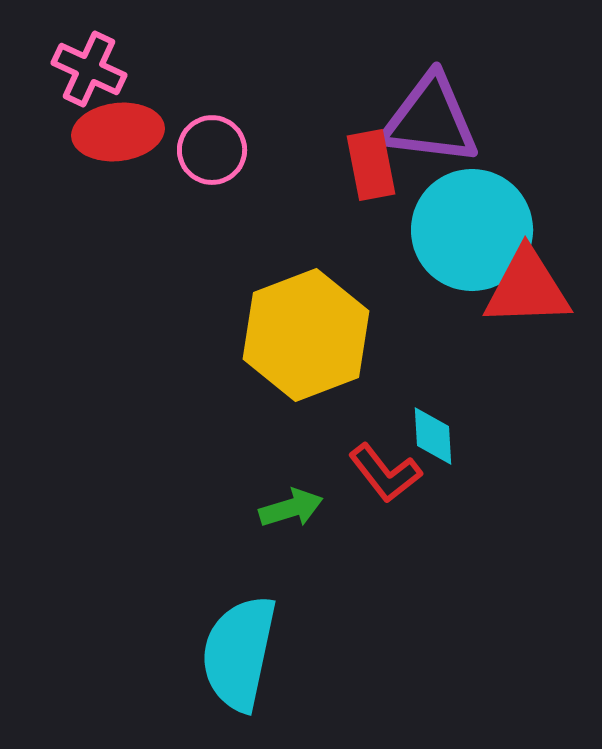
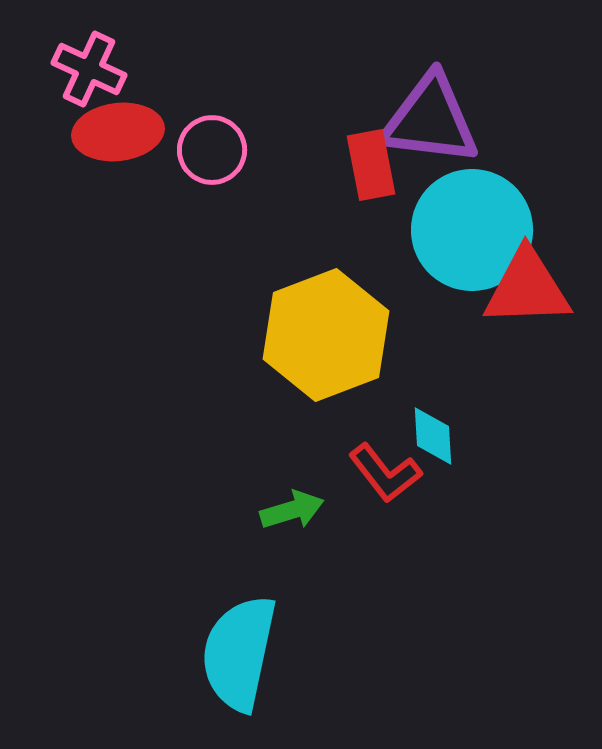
yellow hexagon: moved 20 px right
green arrow: moved 1 px right, 2 px down
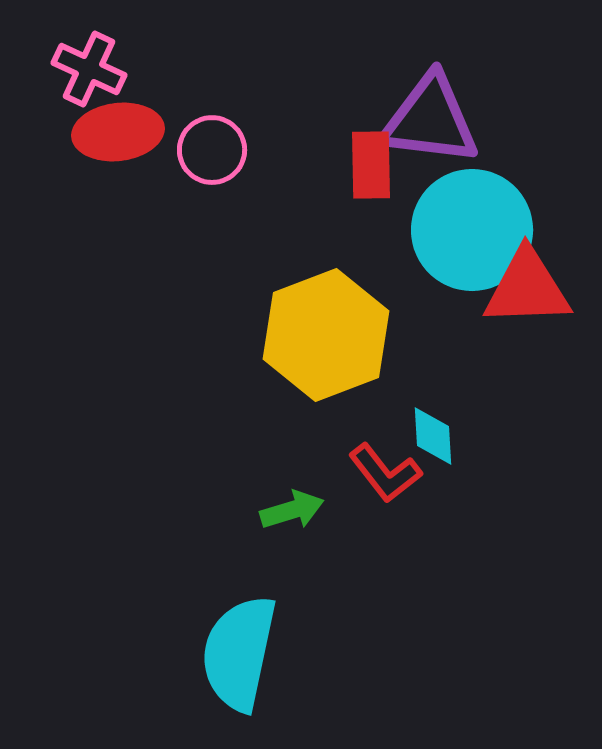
red rectangle: rotated 10 degrees clockwise
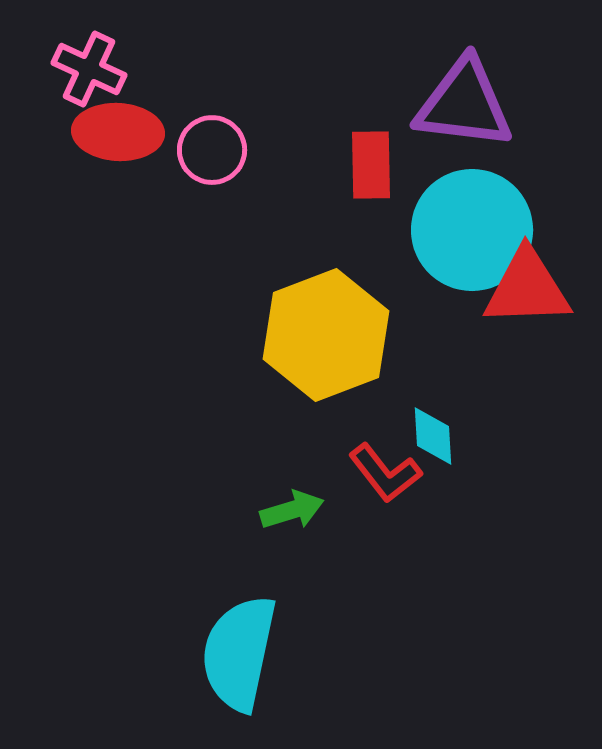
purple triangle: moved 34 px right, 16 px up
red ellipse: rotated 10 degrees clockwise
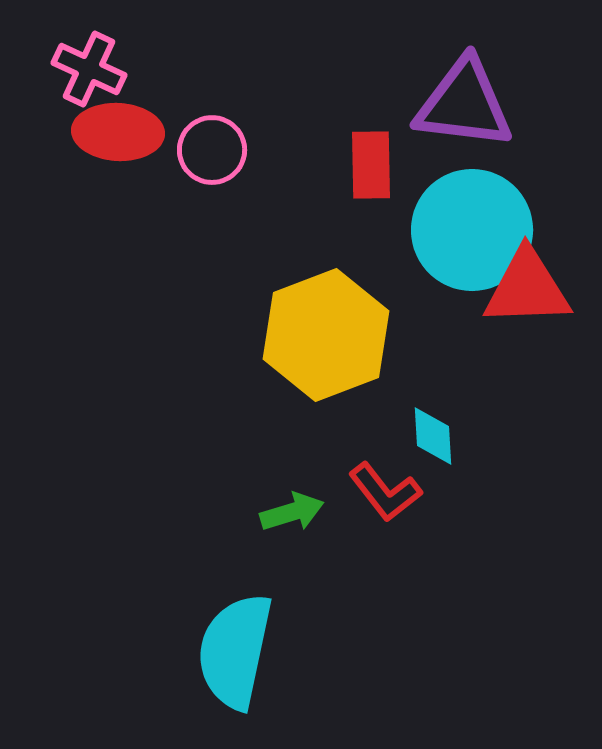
red L-shape: moved 19 px down
green arrow: moved 2 px down
cyan semicircle: moved 4 px left, 2 px up
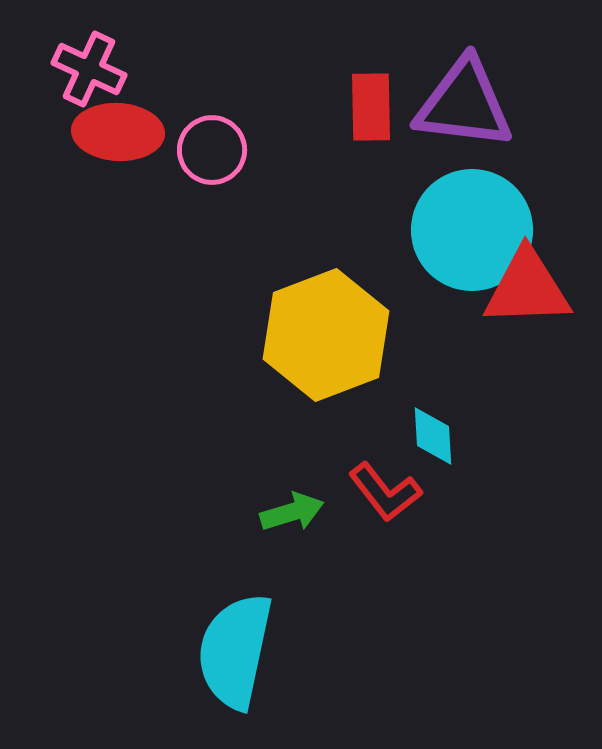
red rectangle: moved 58 px up
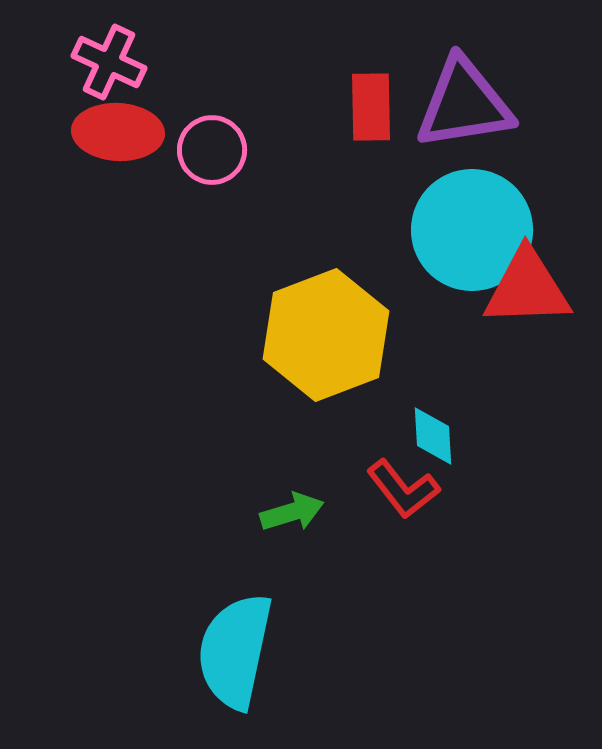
pink cross: moved 20 px right, 7 px up
purple triangle: rotated 16 degrees counterclockwise
red L-shape: moved 18 px right, 3 px up
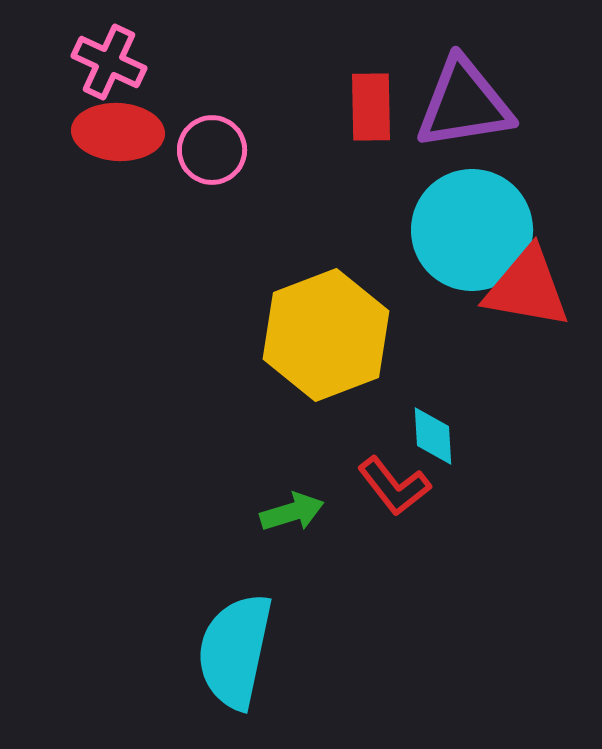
red triangle: rotated 12 degrees clockwise
red L-shape: moved 9 px left, 3 px up
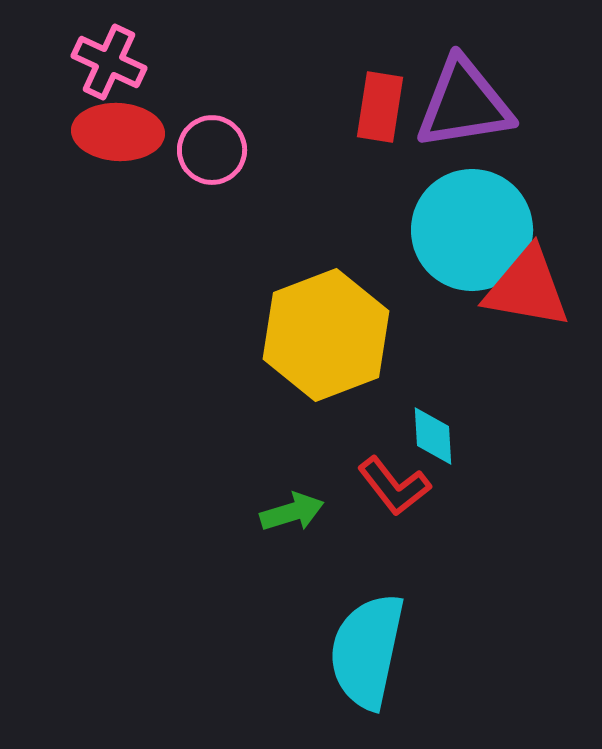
red rectangle: moved 9 px right; rotated 10 degrees clockwise
cyan semicircle: moved 132 px right
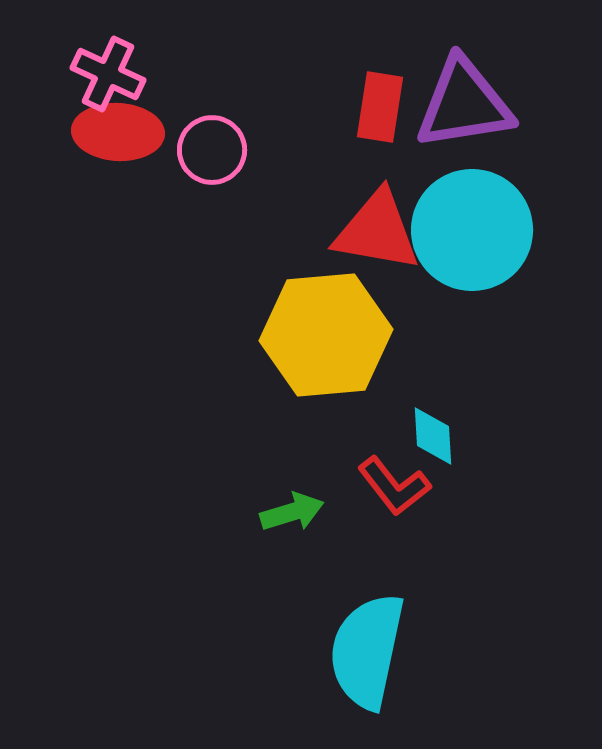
pink cross: moved 1 px left, 12 px down
red triangle: moved 150 px left, 57 px up
yellow hexagon: rotated 16 degrees clockwise
